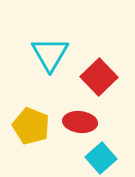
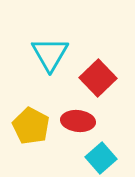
red square: moved 1 px left, 1 px down
red ellipse: moved 2 px left, 1 px up
yellow pentagon: rotated 6 degrees clockwise
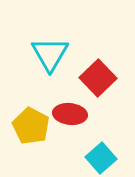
red ellipse: moved 8 px left, 7 px up
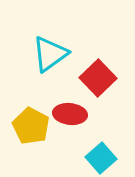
cyan triangle: rotated 24 degrees clockwise
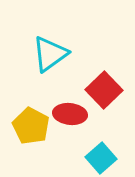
red square: moved 6 px right, 12 px down
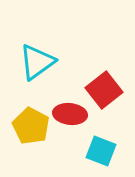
cyan triangle: moved 13 px left, 8 px down
red square: rotated 6 degrees clockwise
cyan square: moved 7 px up; rotated 28 degrees counterclockwise
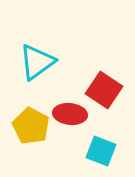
red square: rotated 18 degrees counterclockwise
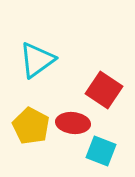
cyan triangle: moved 2 px up
red ellipse: moved 3 px right, 9 px down
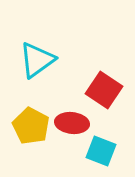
red ellipse: moved 1 px left
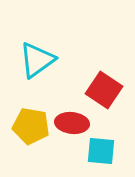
yellow pentagon: rotated 18 degrees counterclockwise
cyan square: rotated 16 degrees counterclockwise
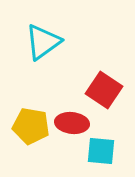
cyan triangle: moved 6 px right, 18 px up
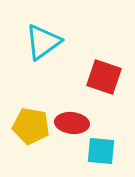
red square: moved 13 px up; rotated 15 degrees counterclockwise
